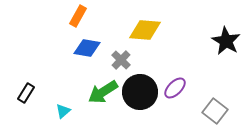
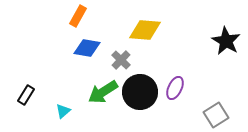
purple ellipse: rotated 20 degrees counterclockwise
black rectangle: moved 2 px down
gray square: moved 1 px right, 4 px down; rotated 20 degrees clockwise
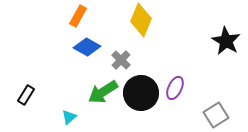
yellow diamond: moved 4 px left, 10 px up; rotated 72 degrees counterclockwise
blue diamond: moved 1 px up; rotated 20 degrees clockwise
black circle: moved 1 px right, 1 px down
cyan triangle: moved 6 px right, 6 px down
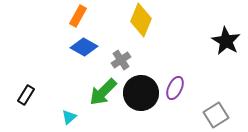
blue diamond: moved 3 px left
gray cross: rotated 12 degrees clockwise
green arrow: rotated 12 degrees counterclockwise
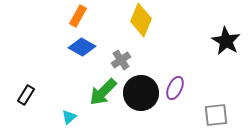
blue diamond: moved 2 px left
gray square: rotated 25 degrees clockwise
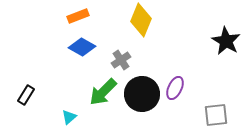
orange rectangle: rotated 40 degrees clockwise
black circle: moved 1 px right, 1 px down
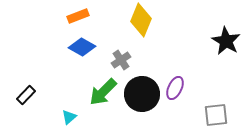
black rectangle: rotated 12 degrees clockwise
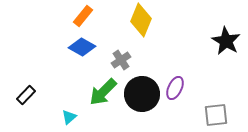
orange rectangle: moved 5 px right; rotated 30 degrees counterclockwise
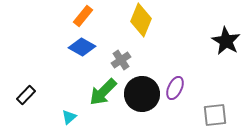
gray square: moved 1 px left
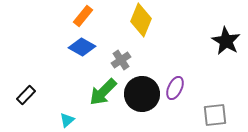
cyan triangle: moved 2 px left, 3 px down
